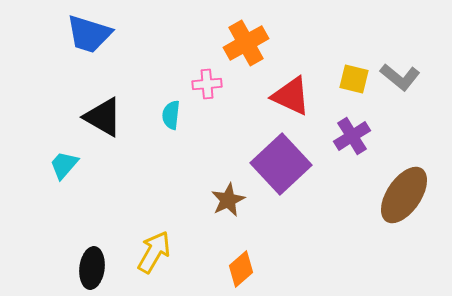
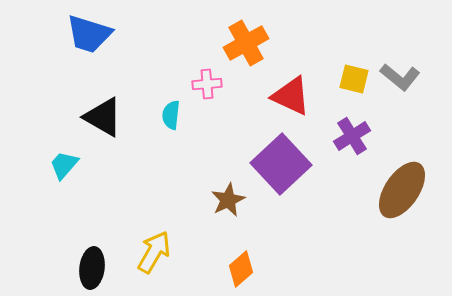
brown ellipse: moved 2 px left, 5 px up
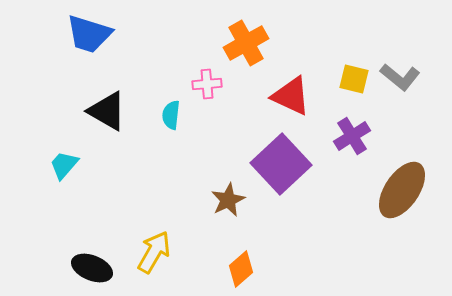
black triangle: moved 4 px right, 6 px up
black ellipse: rotated 75 degrees counterclockwise
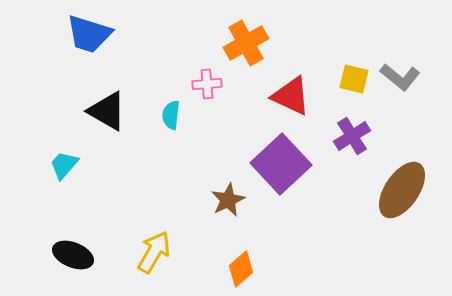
black ellipse: moved 19 px left, 13 px up
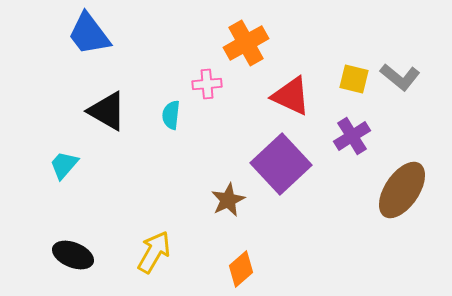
blue trapezoid: rotated 36 degrees clockwise
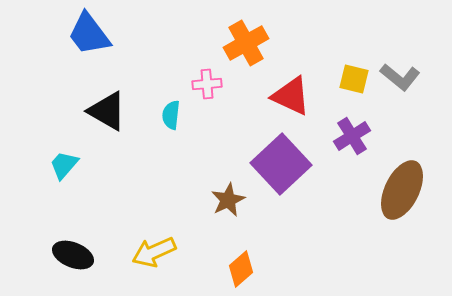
brown ellipse: rotated 8 degrees counterclockwise
yellow arrow: rotated 144 degrees counterclockwise
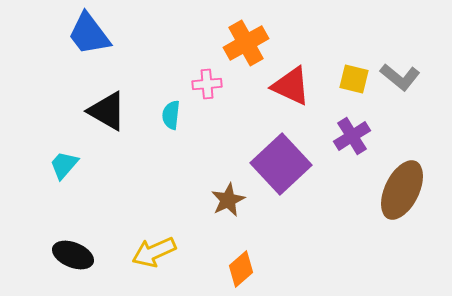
red triangle: moved 10 px up
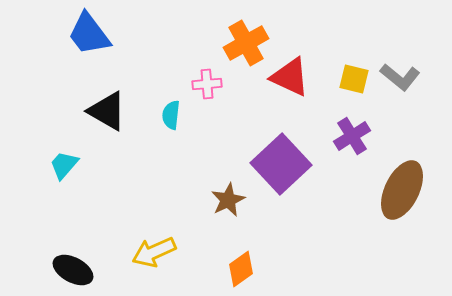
red triangle: moved 1 px left, 9 px up
black ellipse: moved 15 px down; rotated 6 degrees clockwise
orange diamond: rotated 6 degrees clockwise
